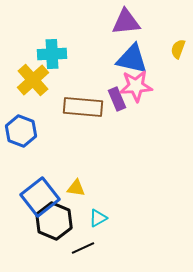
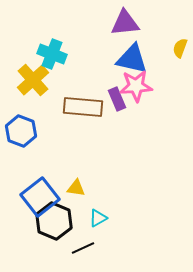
purple triangle: moved 1 px left, 1 px down
yellow semicircle: moved 2 px right, 1 px up
cyan cross: rotated 24 degrees clockwise
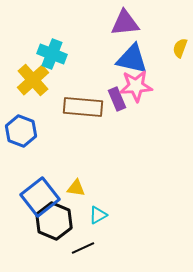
cyan triangle: moved 3 px up
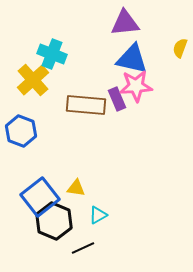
brown rectangle: moved 3 px right, 2 px up
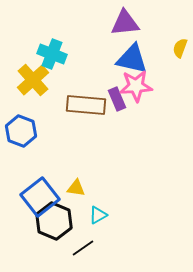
black line: rotated 10 degrees counterclockwise
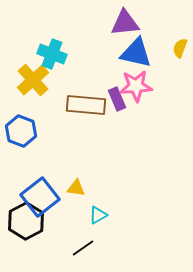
blue triangle: moved 4 px right, 6 px up
black hexagon: moved 28 px left; rotated 9 degrees clockwise
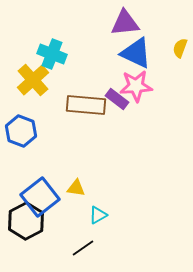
blue triangle: rotated 12 degrees clockwise
purple rectangle: rotated 30 degrees counterclockwise
